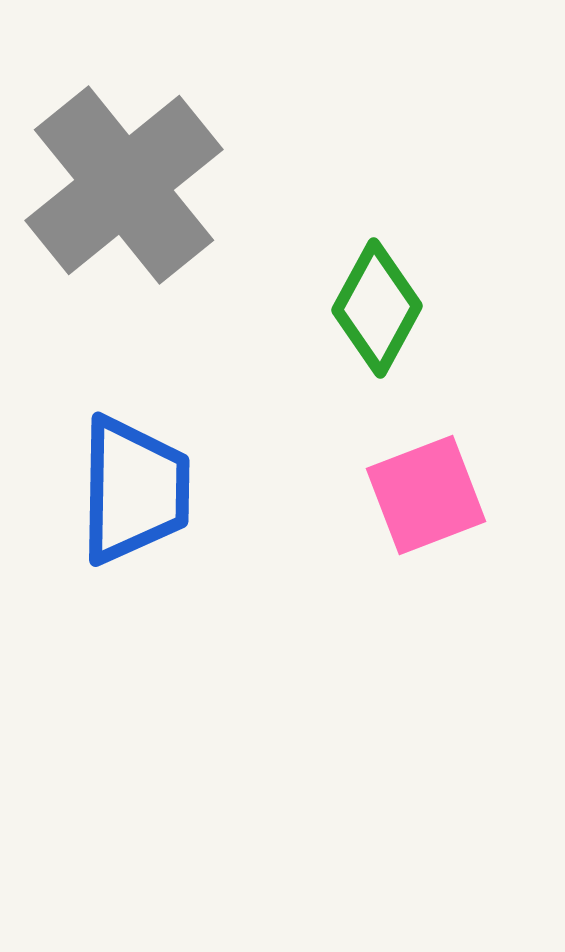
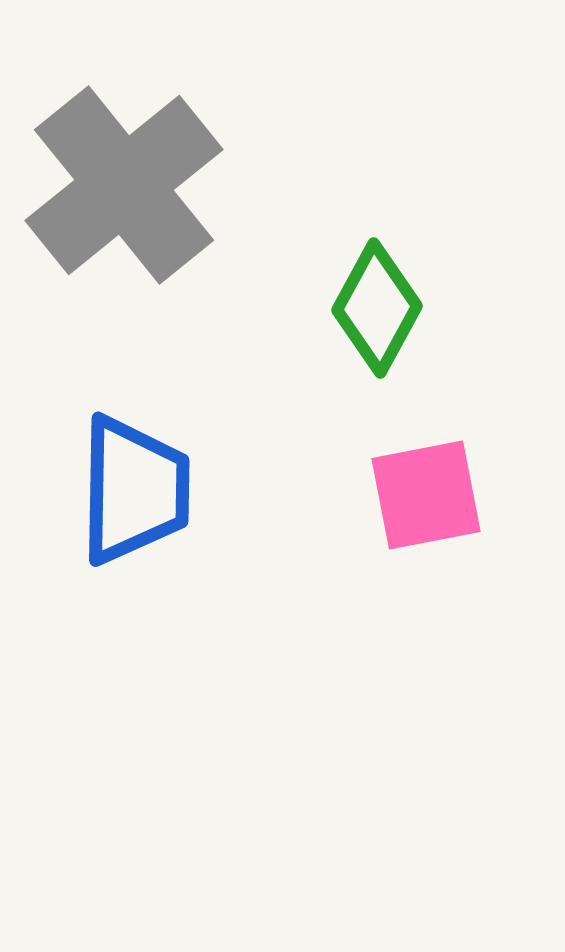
pink square: rotated 10 degrees clockwise
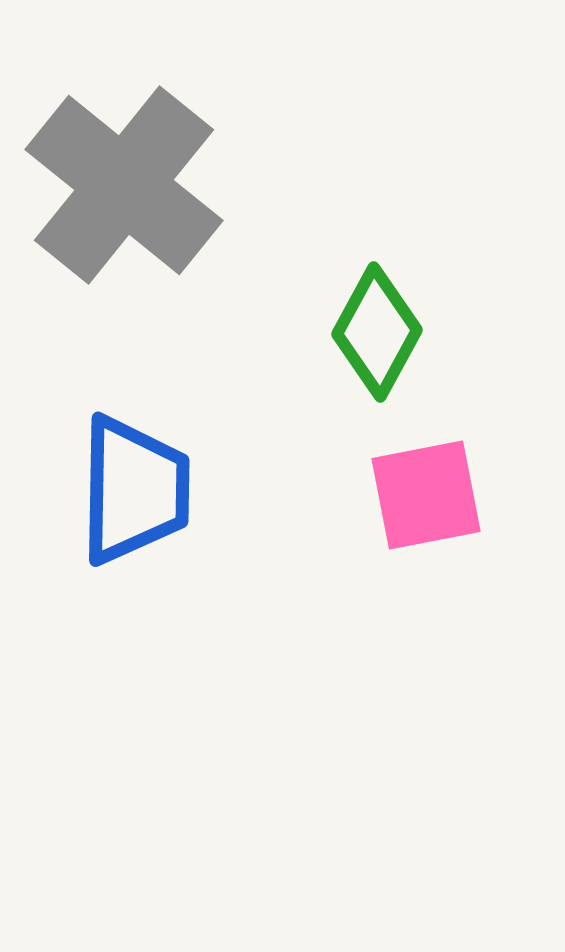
gray cross: rotated 12 degrees counterclockwise
green diamond: moved 24 px down
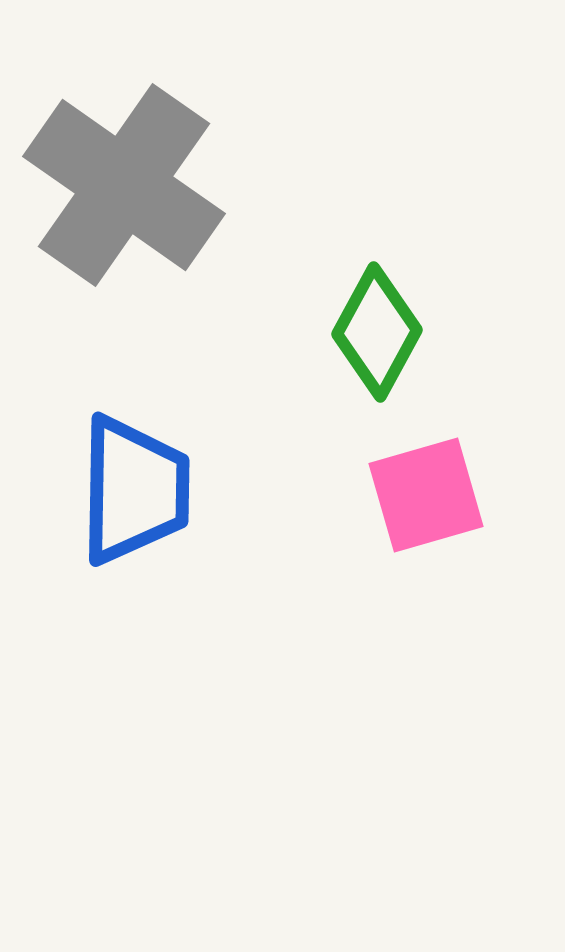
gray cross: rotated 4 degrees counterclockwise
pink square: rotated 5 degrees counterclockwise
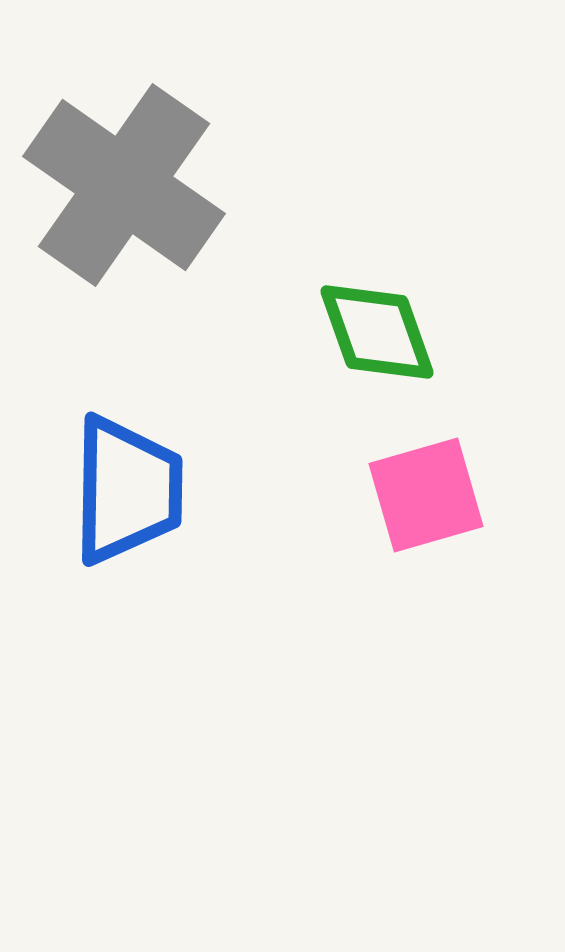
green diamond: rotated 48 degrees counterclockwise
blue trapezoid: moved 7 px left
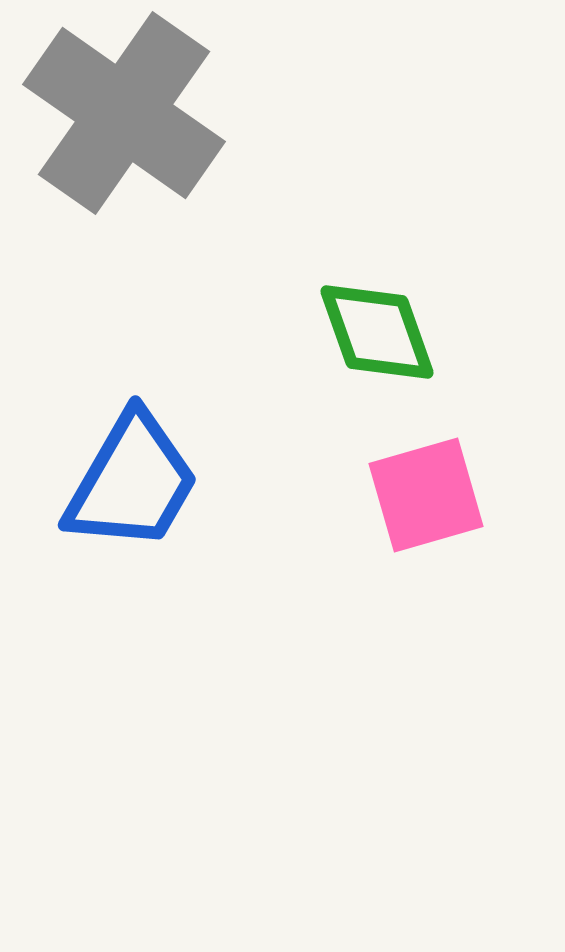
gray cross: moved 72 px up
blue trapezoid: moved 5 px right, 8 px up; rotated 29 degrees clockwise
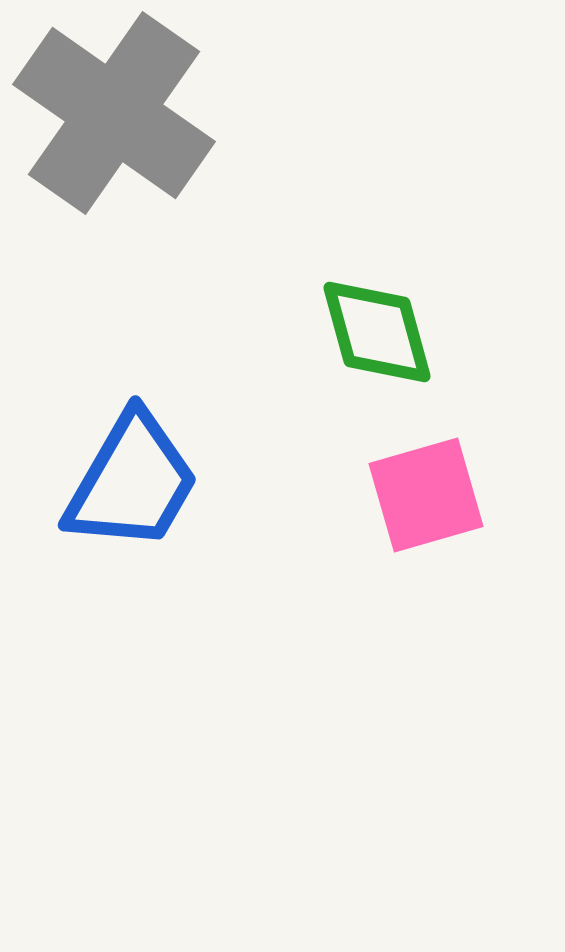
gray cross: moved 10 px left
green diamond: rotated 4 degrees clockwise
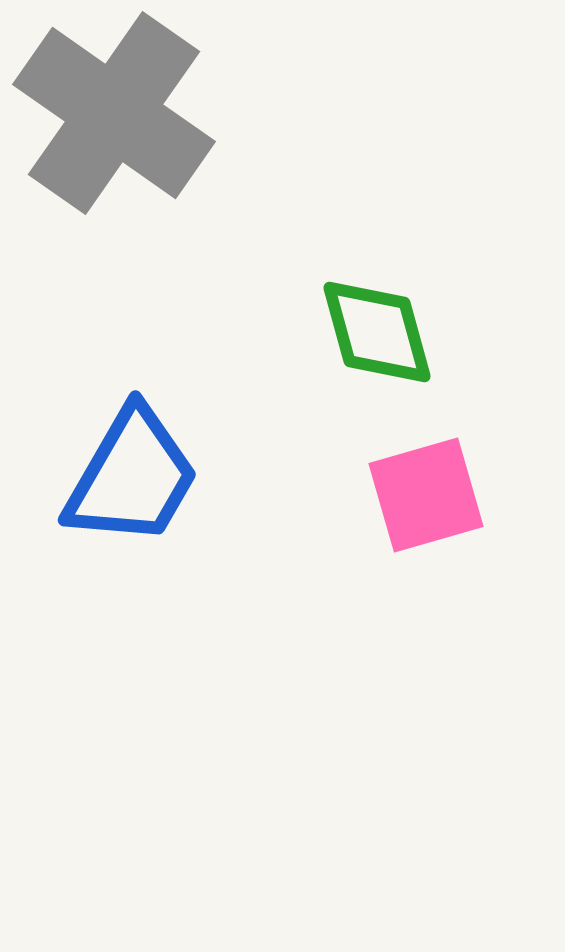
blue trapezoid: moved 5 px up
